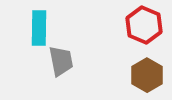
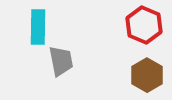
cyan rectangle: moved 1 px left, 1 px up
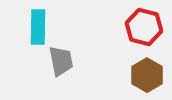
red hexagon: moved 2 px down; rotated 9 degrees counterclockwise
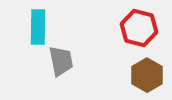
red hexagon: moved 5 px left, 1 px down
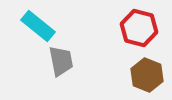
cyan rectangle: moved 1 px up; rotated 52 degrees counterclockwise
brown hexagon: rotated 8 degrees counterclockwise
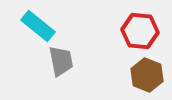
red hexagon: moved 1 px right, 3 px down; rotated 9 degrees counterclockwise
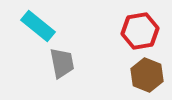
red hexagon: rotated 15 degrees counterclockwise
gray trapezoid: moved 1 px right, 2 px down
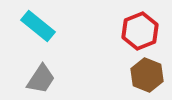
red hexagon: rotated 12 degrees counterclockwise
gray trapezoid: moved 21 px left, 16 px down; rotated 44 degrees clockwise
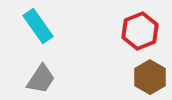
cyan rectangle: rotated 16 degrees clockwise
brown hexagon: moved 3 px right, 2 px down; rotated 8 degrees clockwise
